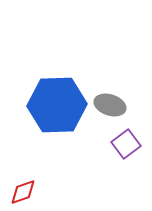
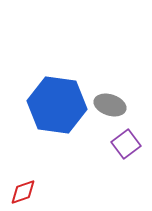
blue hexagon: rotated 10 degrees clockwise
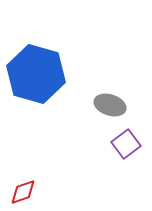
blue hexagon: moved 21 px left, 31 px up; rotated 8 degrees clockwise
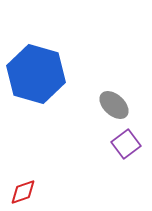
gray ellipse: moved 4 px right; rotated 24 degrees clockwise
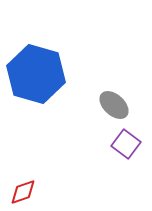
purple square: rotated 16 degrees counterclockwise
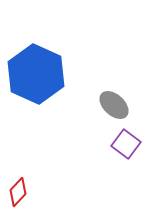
blue hexagon: rotated 8 degrees clockwise
red diamond: moved 5 px left; rotated 28 degrees counterclockwise
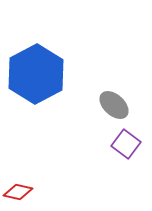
blue hexagon: rotated 8 degrees clockwise
red diamond: rotated 60 degrees clockwise
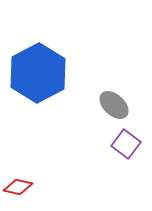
blue hexagon: moved 2 px right, 1 px up
red diamond: moved 5 px up
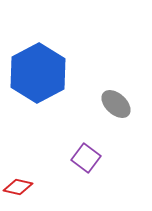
gray ellipse: moved 2 px right, 1 px up
purple square: moved 40 px left, 14 px down
